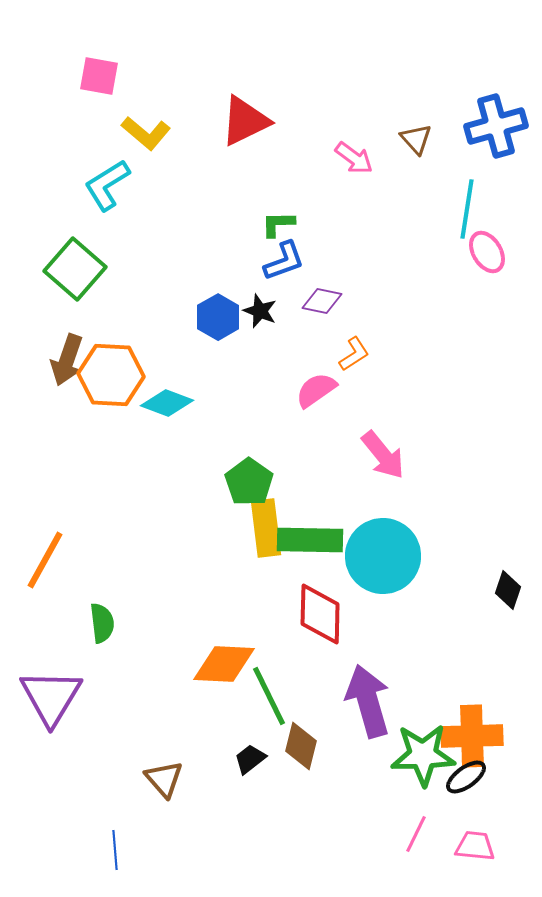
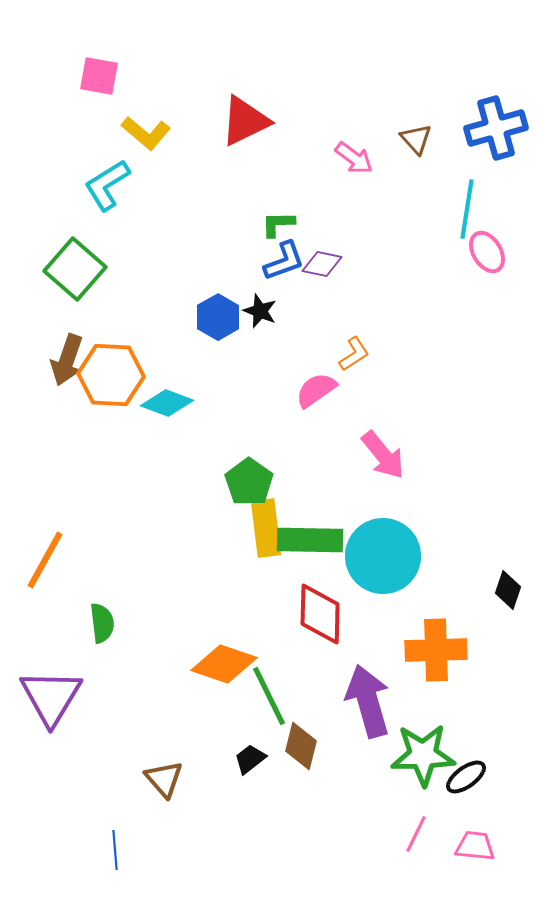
blue cross at (496, 126): moved 2 px down
purple diamond at (322, 301): moved 37 px up
orange diamond at (224, 664): rotated 16 degrees clockwise
orange cross at (472, 736): moved 36 px left, 86 px up
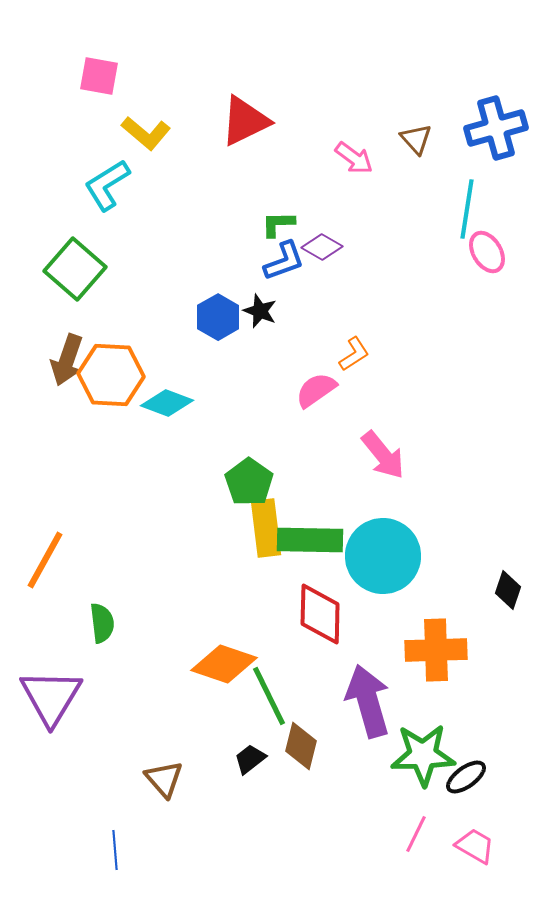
purple diamond at (322, 264): moved 17 px up; rotated 18 degrees clockwise
pink trapezoid at (475, 846): rotated 24 degrees clockwise
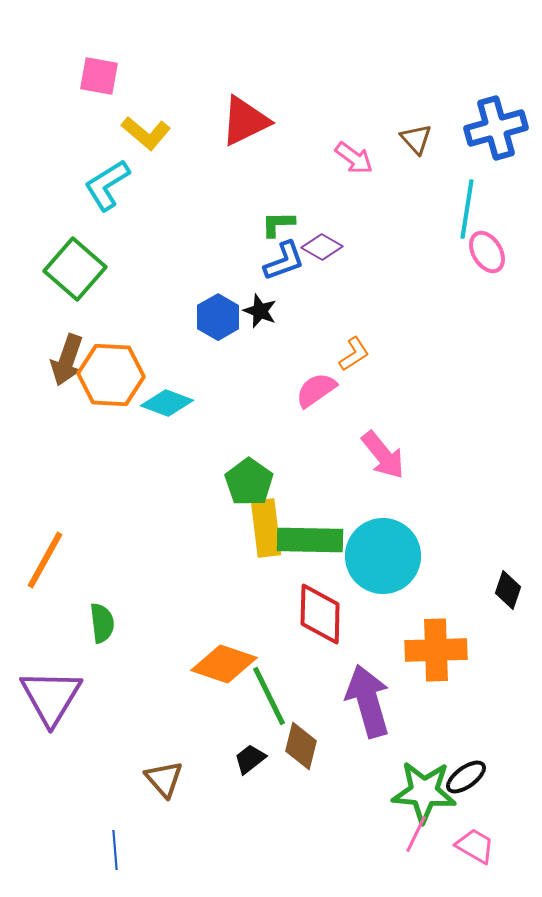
green star at (423, 755): moved 1 px right, 37 px down; rotated 6 degrees clockwise
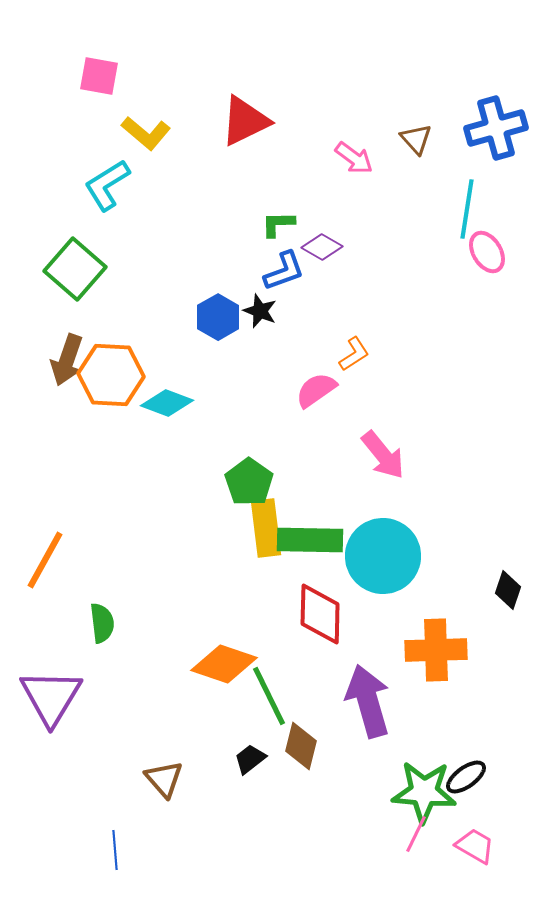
blue L-shape at (284, 261): moved 10 px down
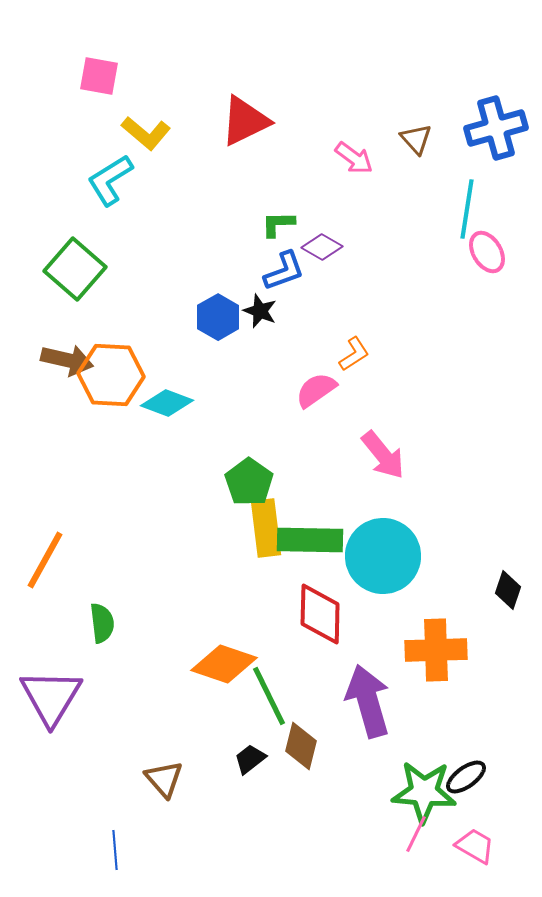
cyan L-shape at (107, 185): moved 3 px right, 5 px up
brown arrow at (67, 360): rotated 96 degrees counterclockwise
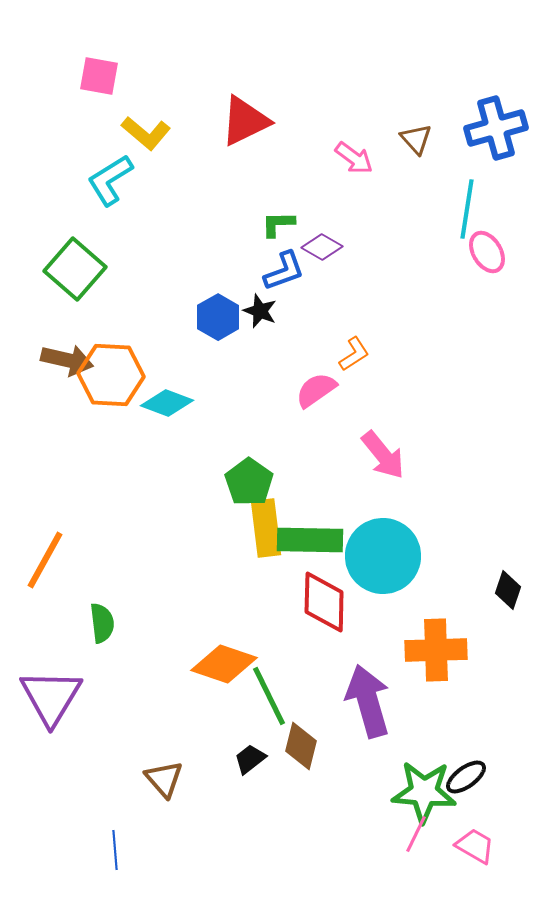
red diamond at (320, 614): moved 4 px right, 12 px up
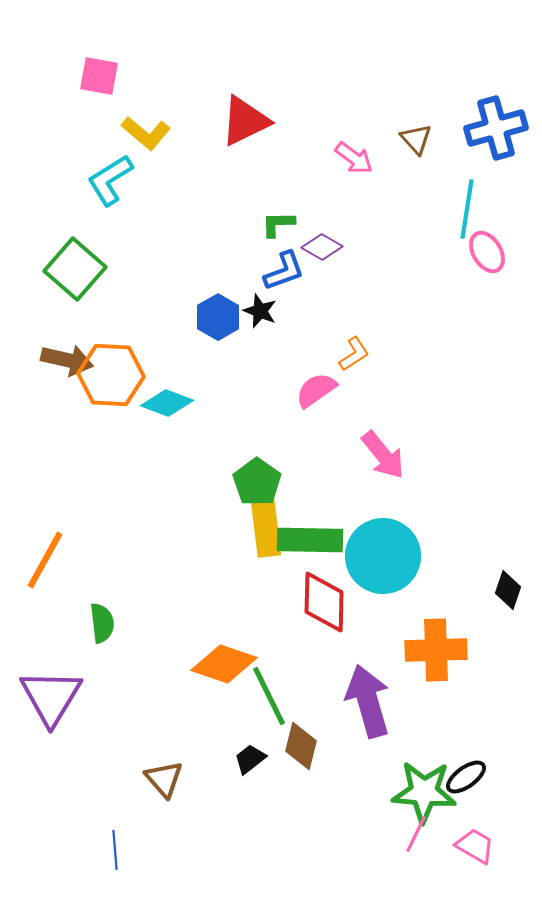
green pentagon at (249, 482): moved 8 px right
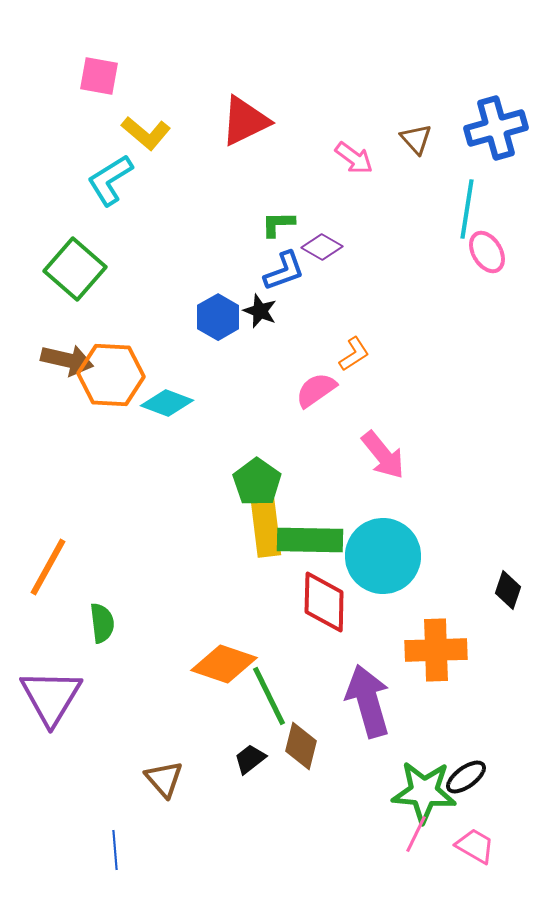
orange line at (45, 560): moved 3 px right, 7 px down
